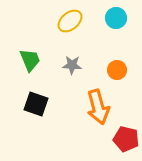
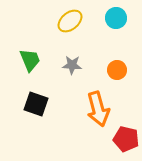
orange arrow: moved 2 px down
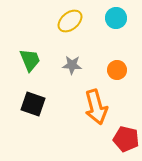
black square: moved 3 px left
orange arrow: moved 2 px left, 2 px up
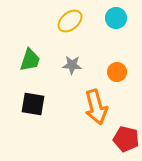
green trapezoid: rotated 40 degrees clockwise
orange circle: moved 2 px down
black square: rotated 10 degrees counterclockwise
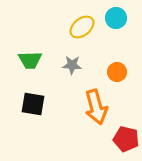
yellow ellipse: moved 12 px right, 6 px down
green trapezoid: rotated 70 degrees clockwise
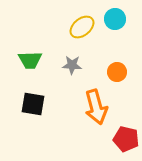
cyan circle: moved 1 px left, 1 px down
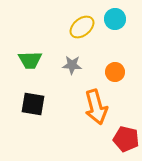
orange circle: moved 2 px left
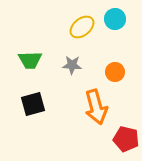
black square: rotated 25 degrees counterclockwise
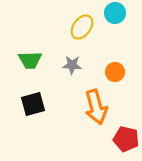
cyan circle: moved 6 px up
yellow ellipse: rotated 15 degrees counterclockwise
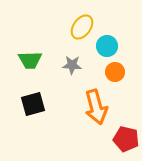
cyan circle: moved 8 px left, 33 px down
